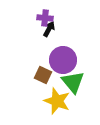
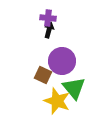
purple cross: moved 3 px right
black arrow: moved 1 px down; rotated 14 degrees counterclockwise
purple circle: moved 1 px left, 1 px down
green triangle: moved 1 px right, 6 px down
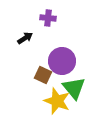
black arrow: moved 24 px left, 8 px down; rotated 42 degrees clockwise
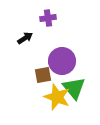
purple cross: rotated 14 degrees counterclockwise
brown square: rotated 36 degrees counterclockwise
yellow star: moved 4 px up
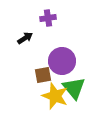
yellow star: moved 2 px left, 1 px up
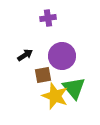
black arrow: moved 17 px down
purple circle: moved 5 px up
